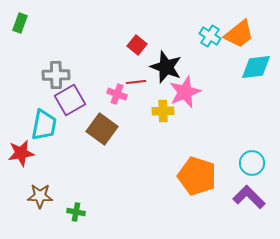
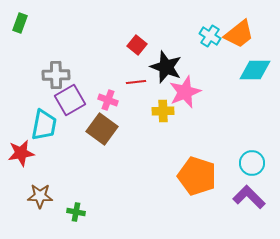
cyan diamond: moved 1 px left, 3 px down; rotated 8 degrees clockwise
pink cross: moved 9 px left, 6 px down
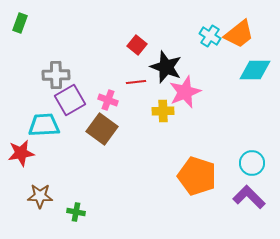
cyan trapezoid: rotated 104 degrees counterclockwise
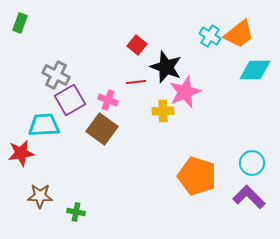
gray cross: rotated 28 degrees clockwise
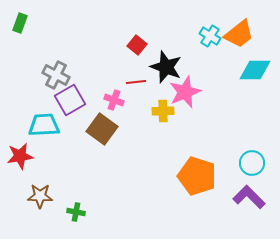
pink cross: moved 6 px right
red star: moved 1 px left, 3 px down
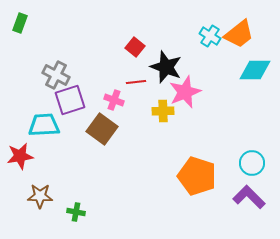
red square: moved 2 px left, 2 px down
purple square: rotated 12 degrees clockwise
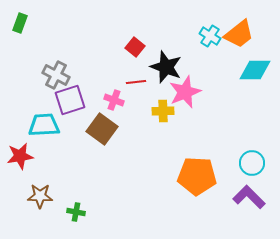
orange pentagon: rotated 15 degrees counterclockwise
